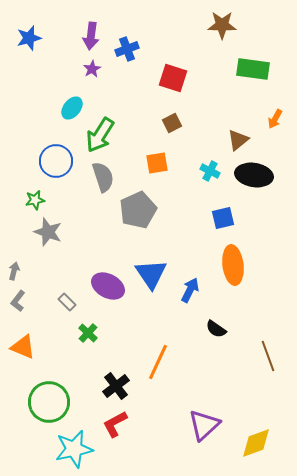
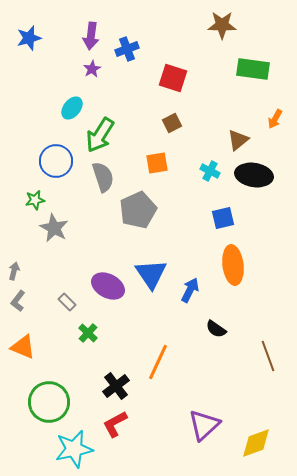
gray star: moved 6 px right, 4 px up; rotated 8 degrees clockwise
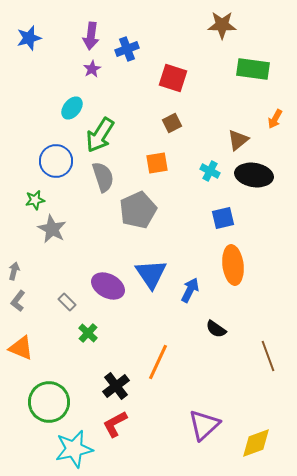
gray star: moved 2 px left, 1 px down
orange triangle: moved 2 px left, 1 px down
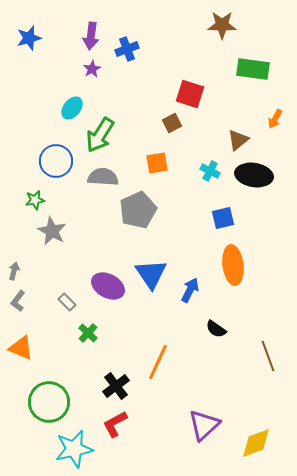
red square: moved 17 px right, 16 px down
gray semicircle: rotated 68 degrees counterclockwise
gray star: moved 2 px down
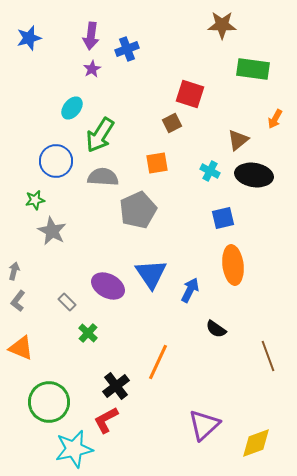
red L-shape: moved 9 px left, 4 px up
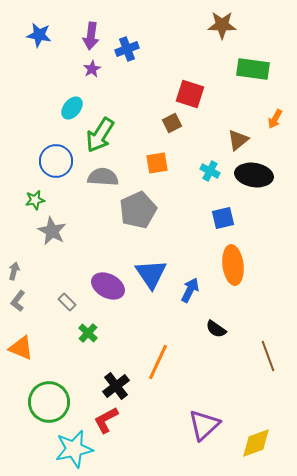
blue star: moved 10 px right, 3 px up; rotated 25 degrees clockwise
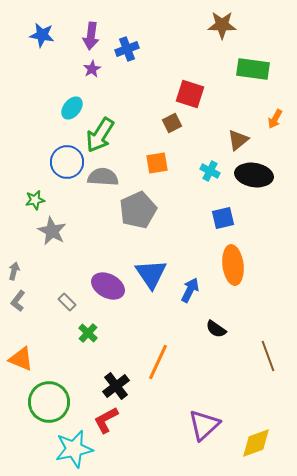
blue star: moved 3 px right
blue circle: moved 11 px right, 1 px down
orange triangle: moved 11 px down
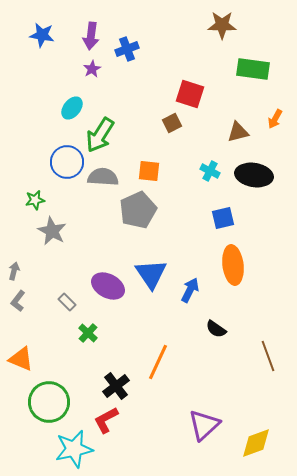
brown triangle: moved 8 px up; rotated 25 degrees clockwise
orange square: moved 8 px left, 8 px down; rotated 15 degrees clockwise
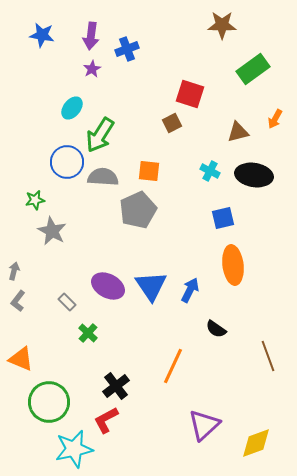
green rectangle: rotated 44 degrees counterclockwise
blue triangle: moved 12 px down
orange line: moved 15 px right, 4 px down
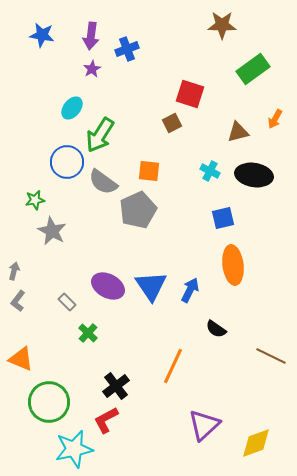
gray semicircle: moved 5 px down; rotated 148 degrees counterclockwise
brown line: moved 3 px right; rotated 44 degrees counterclockwise
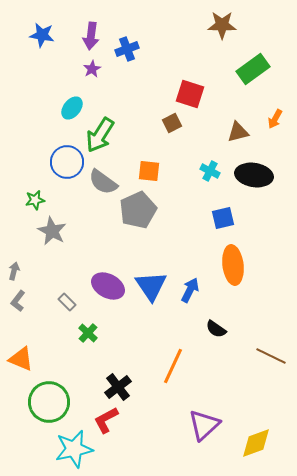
black cross: moved 2 px right, 1 px down
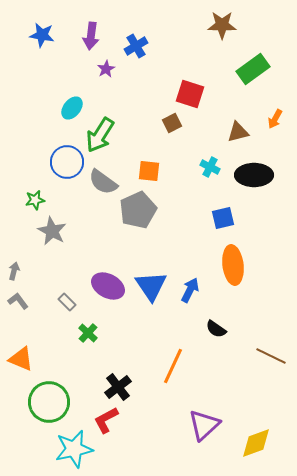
blue cross: moved 9 px right, 3 px up; rotated 10 degrees counterclockwise
purple star: moved 14 px right
cyan cross: moved 4 px up
black ellipse: rotated 9 degrees counterclockwise
gray L-shape: rotated 105 degrees clockwise
